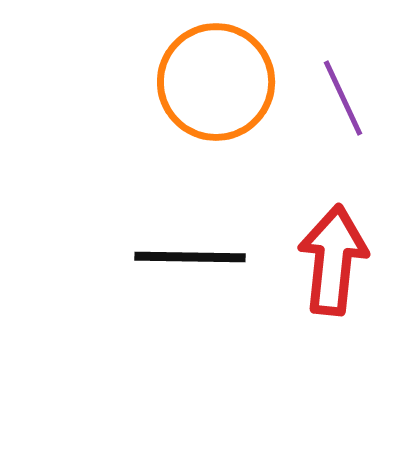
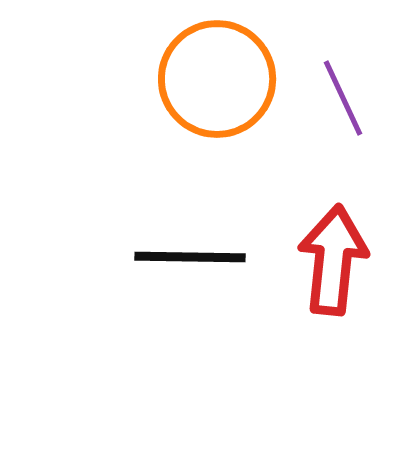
orange circle: moved 1 px right, 3 px up
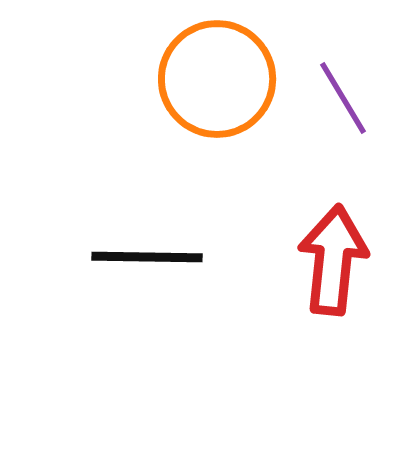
purple line: rotated 6 degrees counterclockwise
black line: moved 43 px left
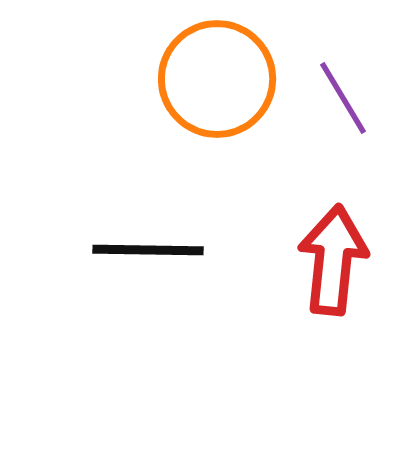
black line: moved 1 px right, 7 px up
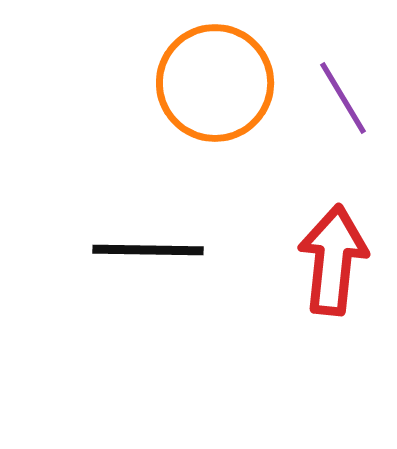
orange circle: moved 2 px left, 4 px down
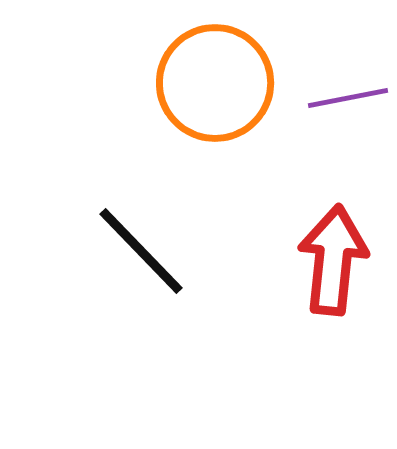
purple line: moved 5 px right; rotated 70 degrees counterclockwise
black line: moved 7 px left, 1 px down; rotated 45 degrees clockwise
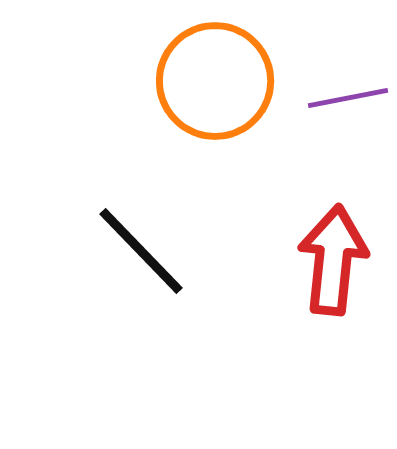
orange circle: moved 2 px up
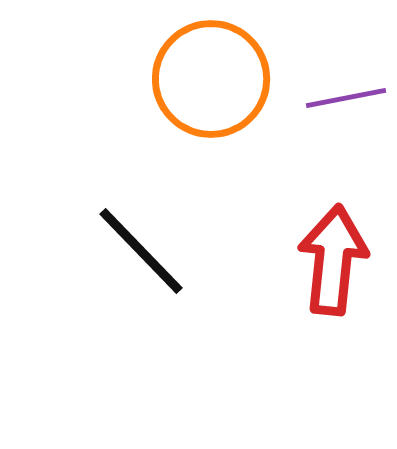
orange circle: moved 4 px left, 2 px up
purple line: moved 2 px left
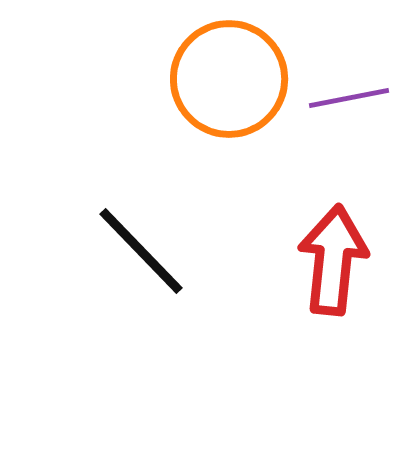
orange circle: moved 18 px right
purple line: moved 3 px right
